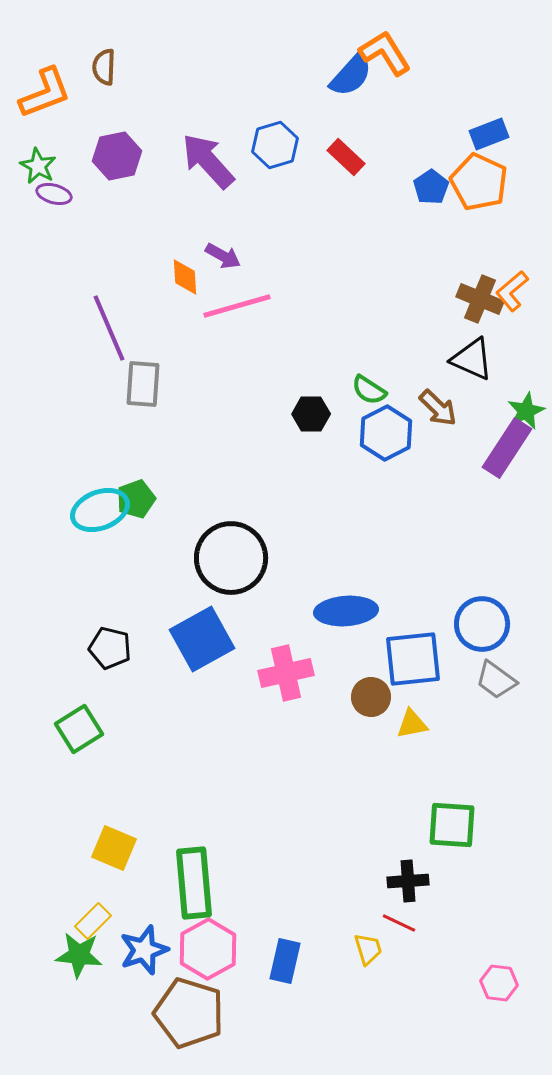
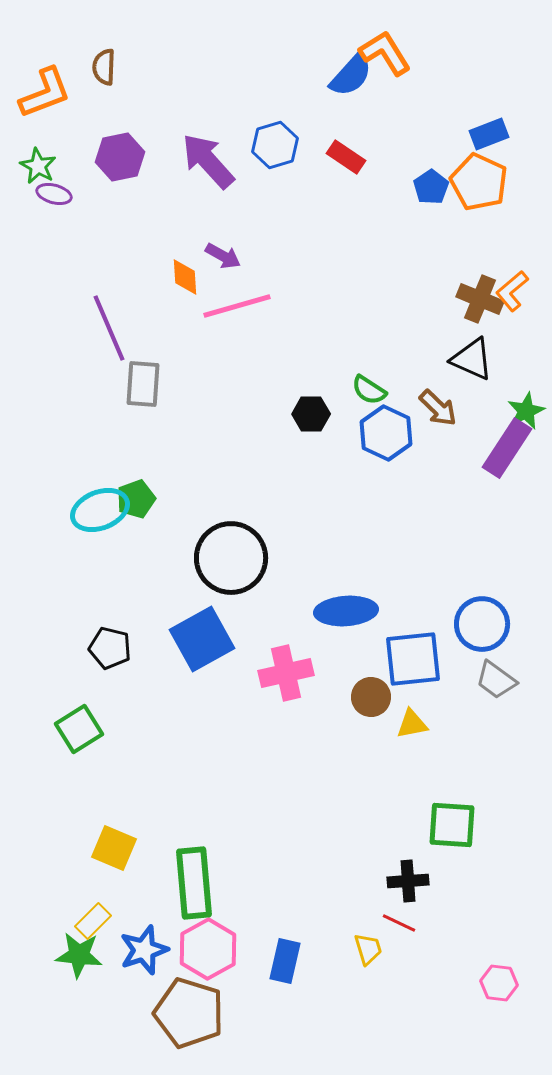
purple hexagon at (117, 156): moved 3 px right, 1 px down
red rectangle at (346, 157): rotated 9 degrees counterclockwise
blue hexagon at (386, 433): rotated 8 degrees counterclockwise
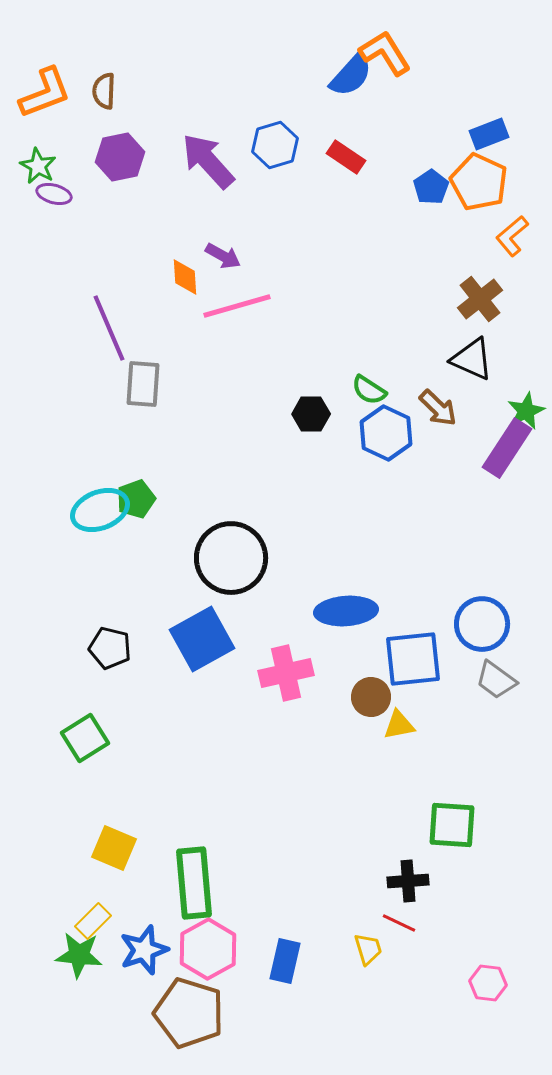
brown semicircle at (104, 67): moved 24 px down
orange L-shape at (512, 291): moved 55 px up
brown cross at (480, 299): rotated 30 degrees clockwise
yellow triangle at (412, 724): moved 13 px left, 1 px down
green square at (79, 729): moved 6 px right, 9 px down
pink hexagon at (499, 983): moved 11 px left
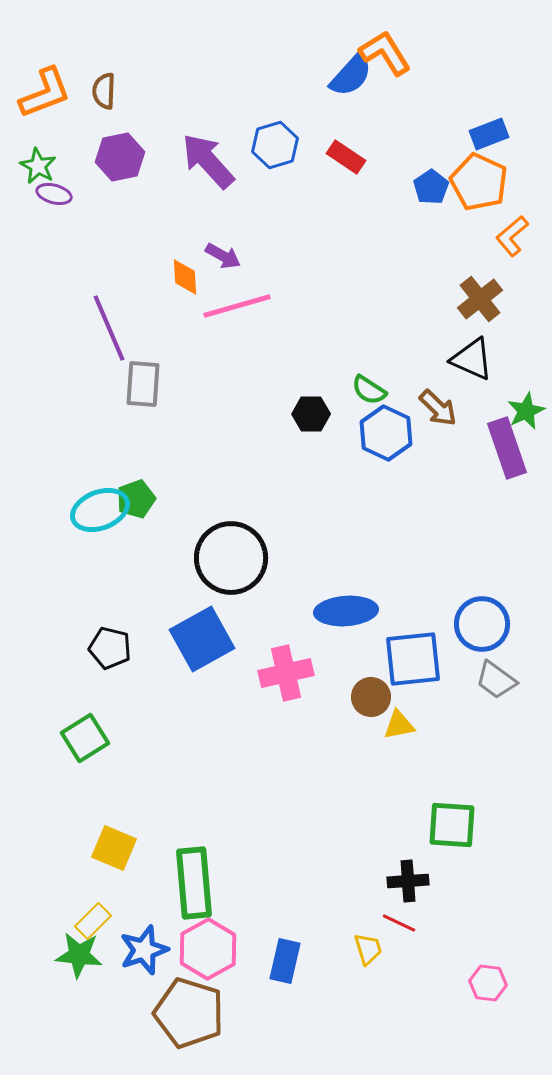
purple rectangle at (507, 448): rotated 52 degrees counterclockwise
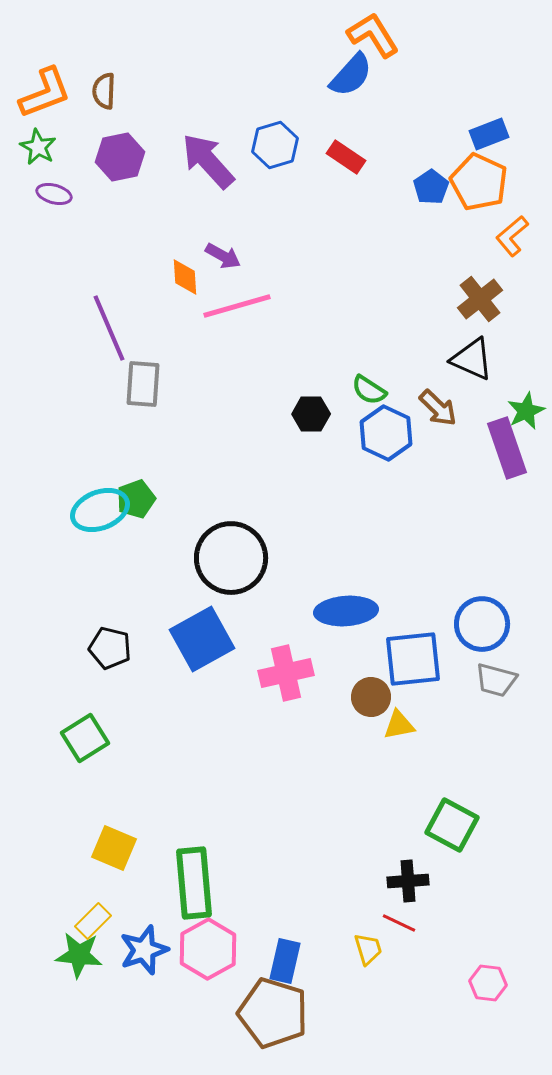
orange L-shape at (385, 53): moved 12 px left, 18 px up
green star at (38, 166): moved 19 px up
gray trapezoid at (496, 680): rotated 21 degrees counterclockwise
green square at (452, 825): rotated 24 degrees clockwise
brown pentagon at (189, 1013): moved 84 px right
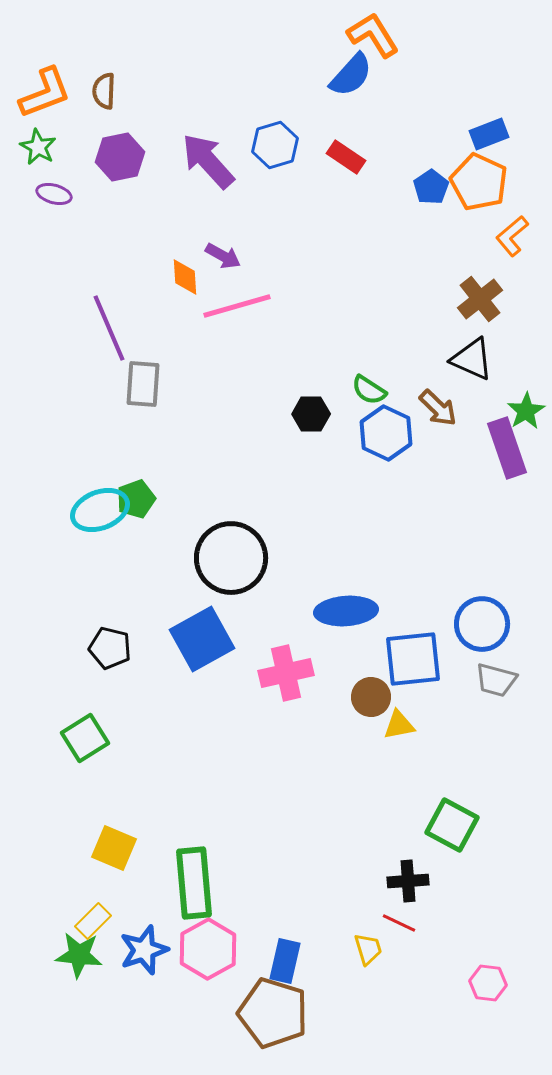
green star at (526, 411): rotated 6 degrees counterclockwise
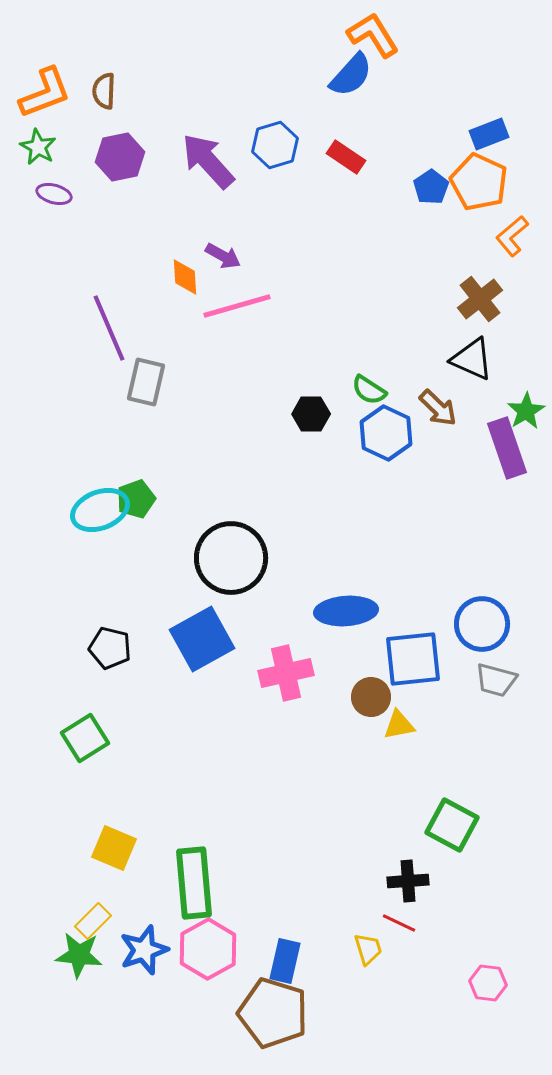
gray rectangle at (143, 384): moved 3 px right, 2 px up; rotated 9 degrees clockwise
